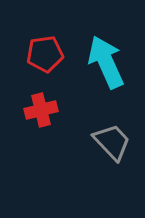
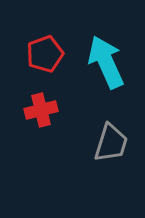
red pentagon: rotated 12 degrees counterclockwise
gray trapezoid: moved 1 px left, 1 px down; rotated 60 degrees clockwise
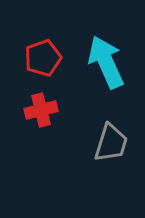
red pentagon: moved 2 px left, 4 px down
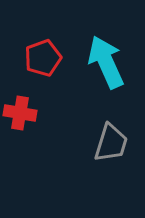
red cross: moved 21 px left, 3 px down; rotated 24 degrees clockwise
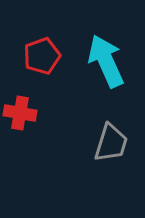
red pentagon: moved 1 px left, 2 px up
cyan arrow: moved 1 px up
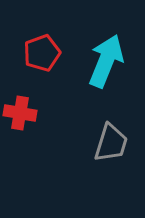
red pentagon: moved 3 px up
cyan arrow: rotated 46 degrees clockwise
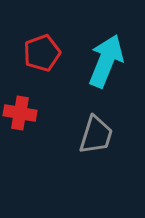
gray trapezoid: moved 15 px left, 8 px up
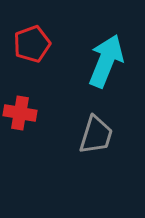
red pentagon: moved 10 px left, 9 px up
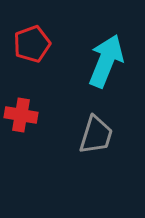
red cross: moved 1 px right, 2 px down
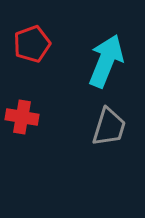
red cross: moved 1 px right, 2 px down
gray trapezoid: moved 13 px right, 8 px up
